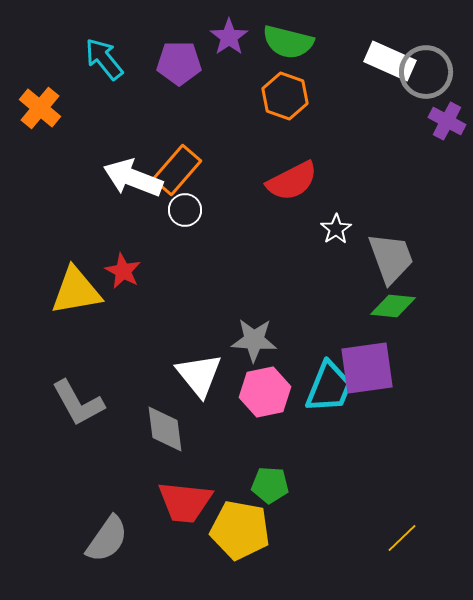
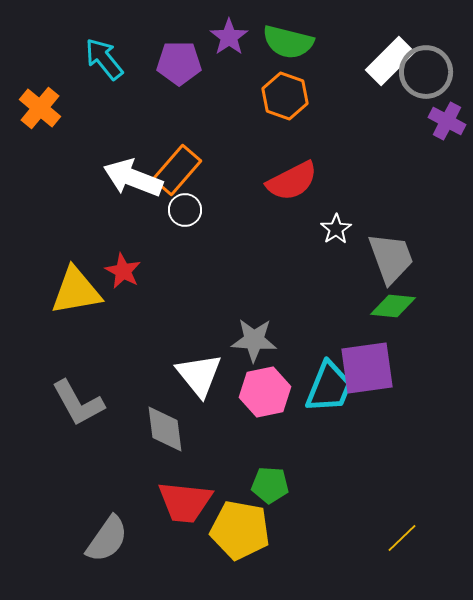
white rectangle: rotated 69 degrees counterclockwise
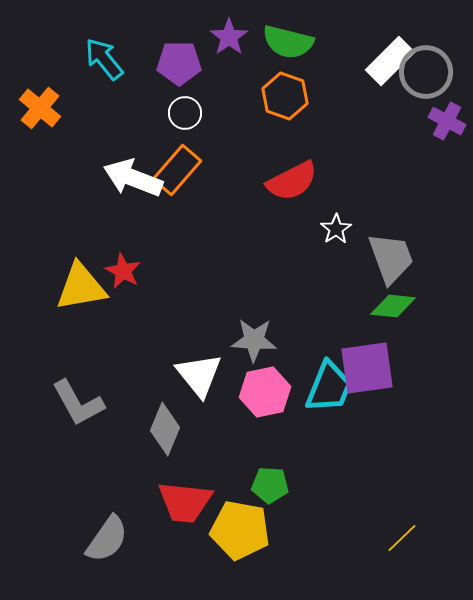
white circle: moved 97 px up
yellow triangle: moved 5 px right, 4 px up
gray diamond: rotated 30 degrees clockwise
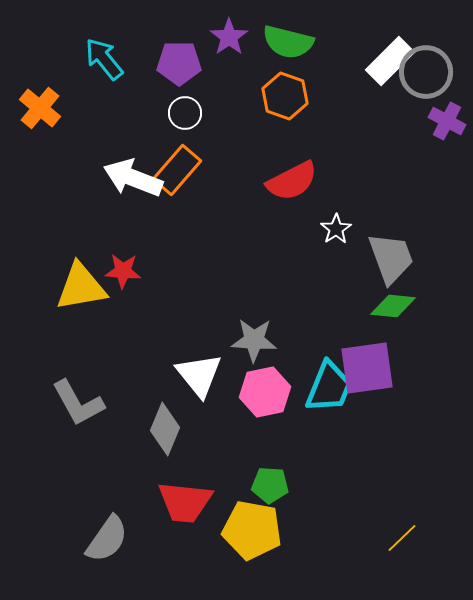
red star: rotated 24 degrees counterclockwise
yellow pentagon: moved 12 px right
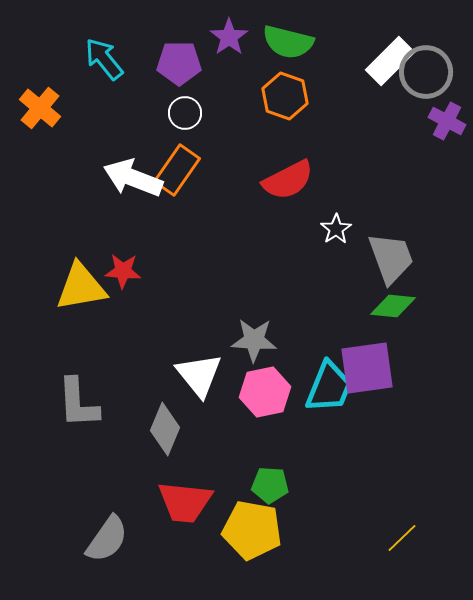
orange rectangle: rotated 6 degrees counterclockwise
red semicircle: moved 4 px left, 1 px up
gray L-shape: rotated 26 degrees clockwise
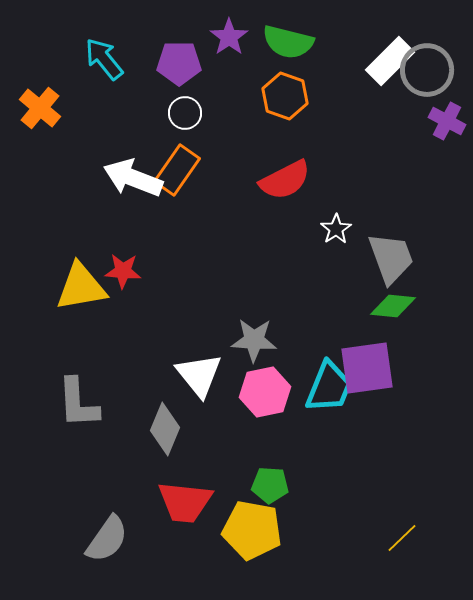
gray circle: moved 1 px right, 2 px up
red semicircle: moved 3 px left
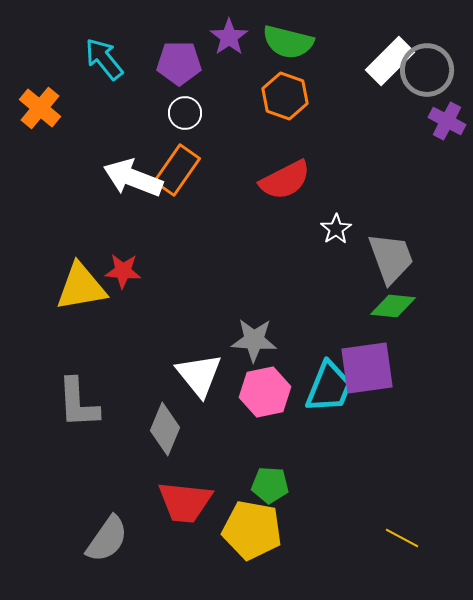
yellow line: rotated 72 degrees clockwise
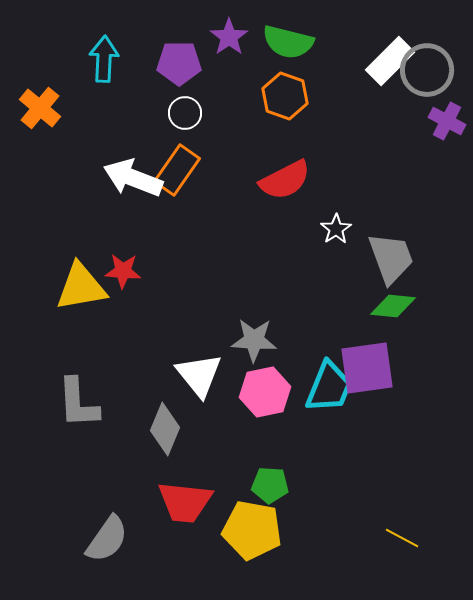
cyan arrow: rotated 42 degrees clockwise
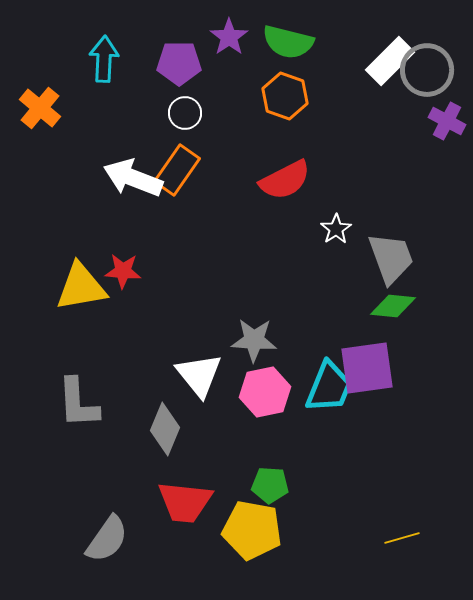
yellow line: rotated 44 degrees counterclockwise
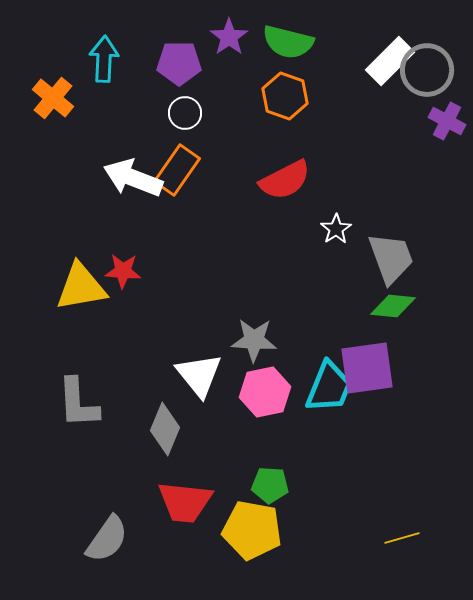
orange cross: moved 13 px right, 10 px up
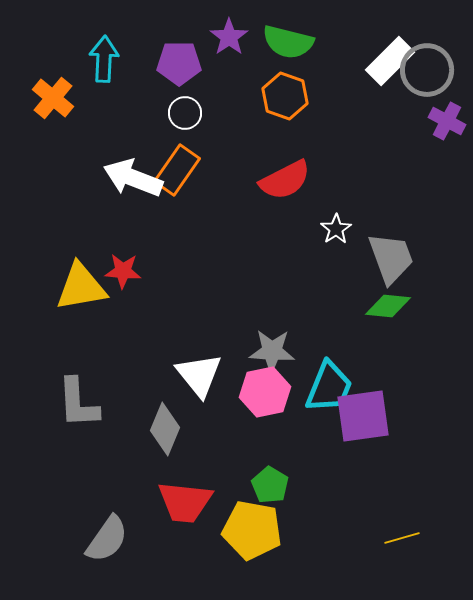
green diamond: moved 5 px left
gray star: moved 18 px right, 11 px down
purple square: moved 4 px left, 48 px down
green pentagon: rotated 27 degrees clockwise
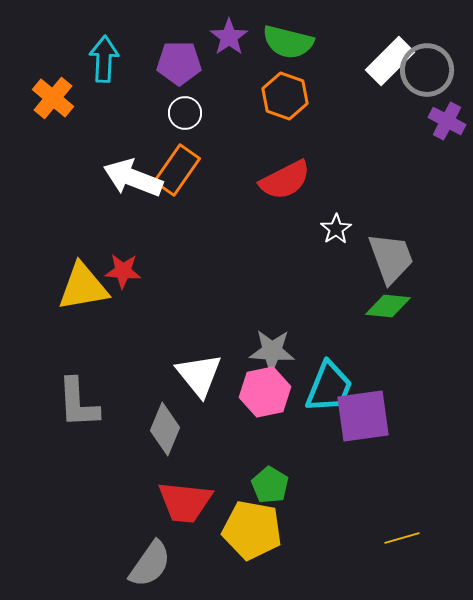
yellow triangle: moved 2 px right
gray semicircle: moved 43 px right, 25 px down
